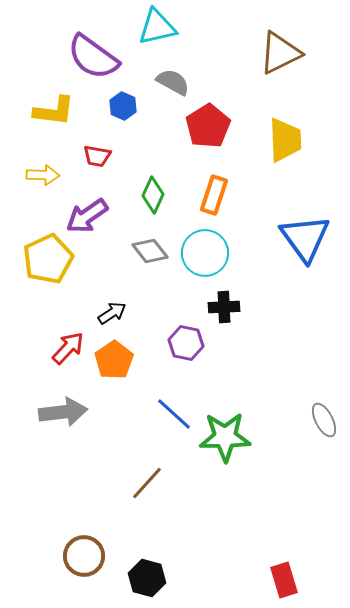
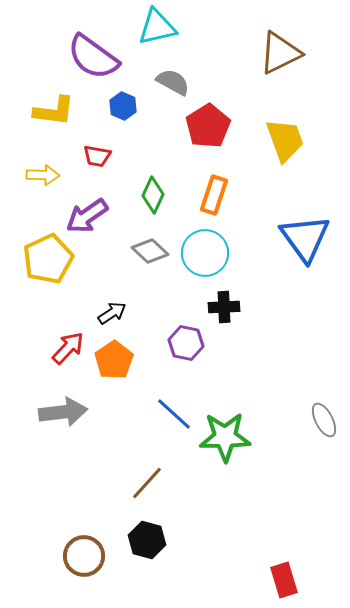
yellow trapezoid: rotated 18 degrees counterclockwise
gray diamond: rotated 9 degrees counterclockwise
black hexagon: moved 38 px up
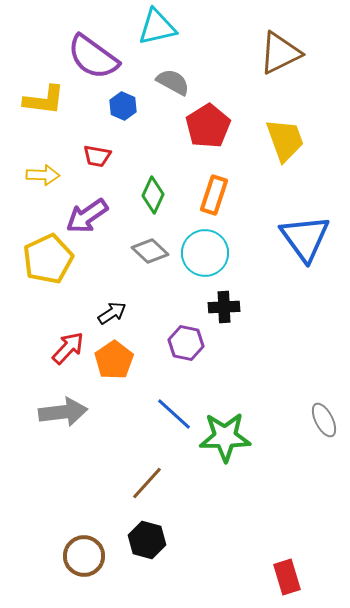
yellow L-shape: moved 10 px left, 11 px up
red rectangle: moved 3 px right, 3 px up
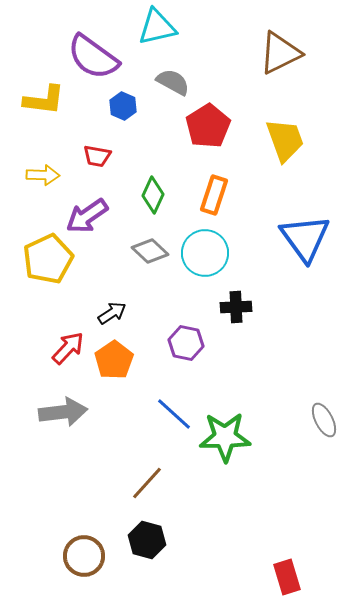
black cross: moved 12 px right
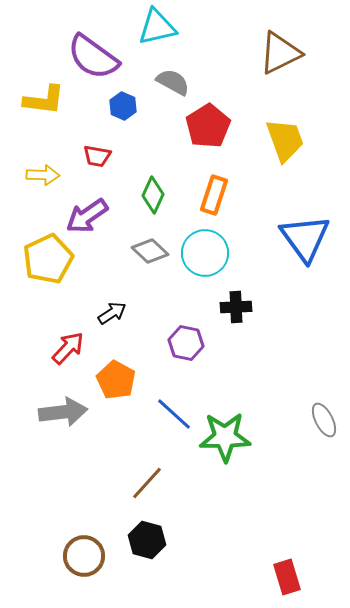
orange pentagon: moved 2 px right, 20 px down; rotated 9 degrees counterclockwise
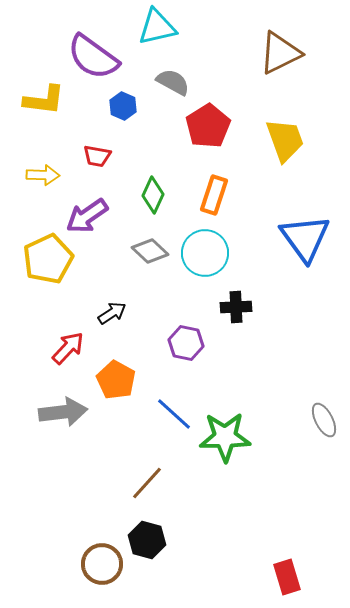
brown circle: moved 18 px right, 8 px down
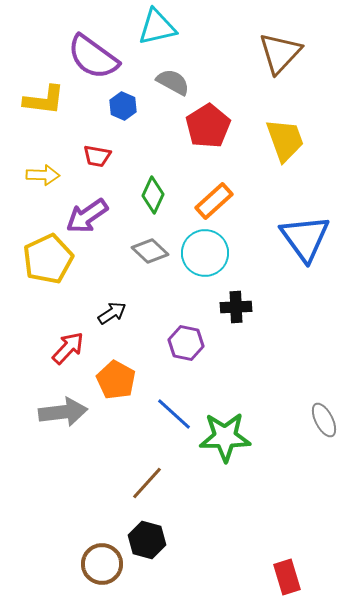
brown triangle: rotated 21 degrees counterclockwise
orange rectangle: moved 6 px down; rotated 30 degrees clockwise
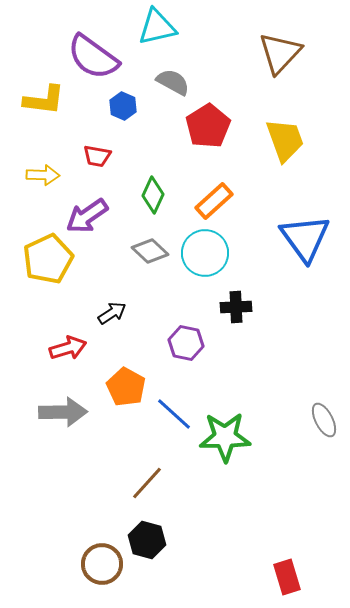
red arrow: rotated 30 degrees clockwise
orange pentagon: moved 10 px right, 7 px down
gray arrow: rotated 6 degrees clockwise
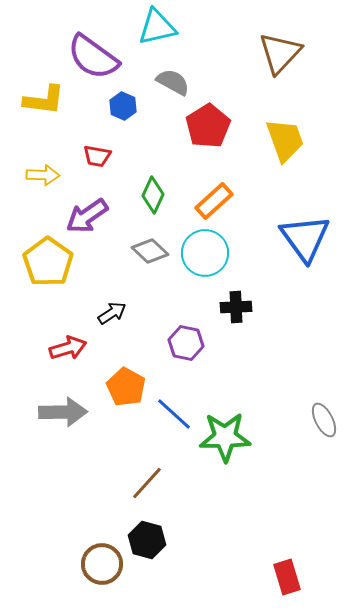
yellow pentagon: moved 3 px down; rotated 12 degrees counterclockwise
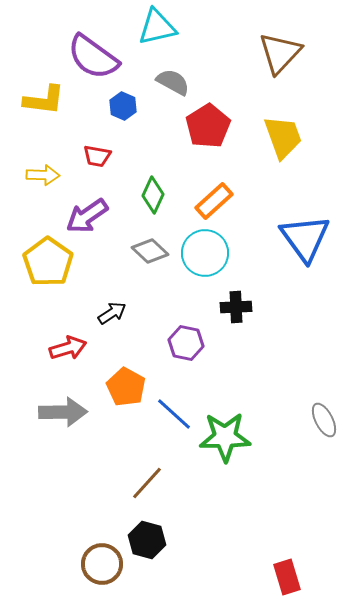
yellow trapezoid: moved 2 px left, 3 px up
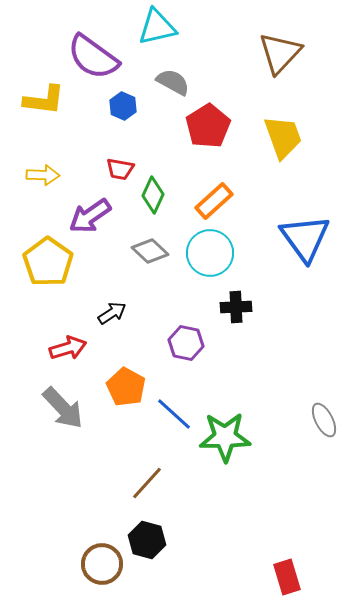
red trapezoid: moved 23 px right, 13 px down
purple arrow: moved 3 px right
cyan circle: moved 5 px right
gray arrow: moved 4 px up; rotated 48 degrees clockwise
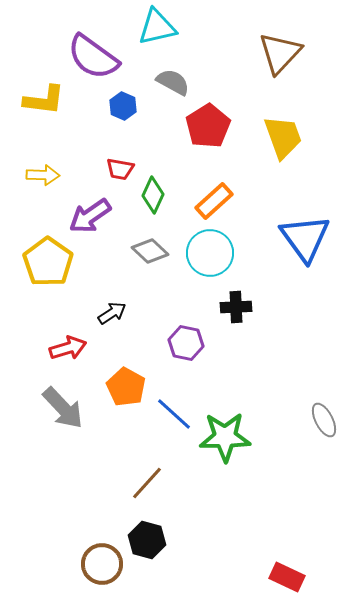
red rectangle: rotated 48 degrees counterclockwise
